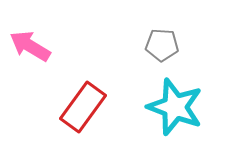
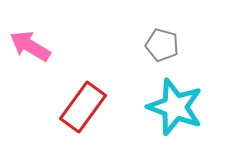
gray pentagon: rotated 12 degrees clockwise
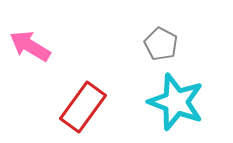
gray pentagon: moved 1 px left, 1 px up; rotated 12 degrees clockwise
cyan star: moved 1 px right, 5 px up
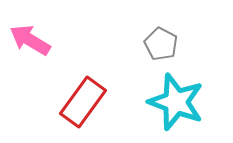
pink arrow: moved 6 px up
red rectangle: moved 5 px up
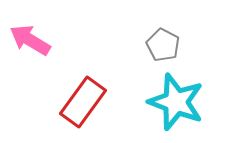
gray pentagon: moved 2 px right, 1 px down
